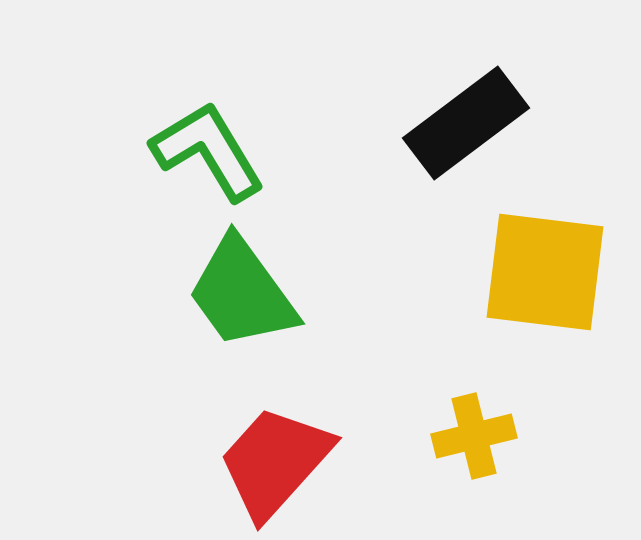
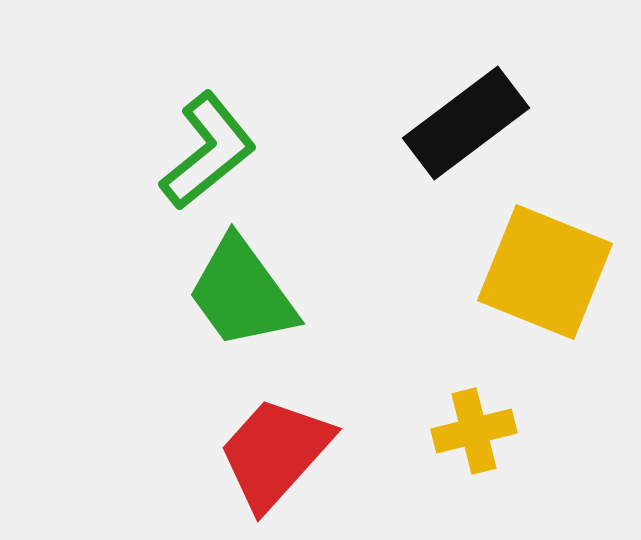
green L-shape: rotated 82 degrees clockwise
yellow square: rotated 15 degrees clockwise
yellow cross: moved 5 px up
red trapezoid: moved 9 px up
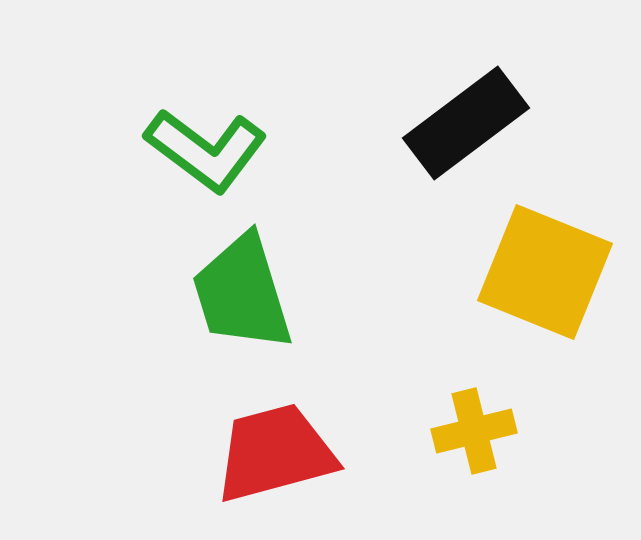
green L-shape: moved 2 px left, 1 px up; rotated 76 degrees clockwise
green trapezoid: rotated 19 degrees clockwise
red trapezoid: rotated 33 degrees clockwise
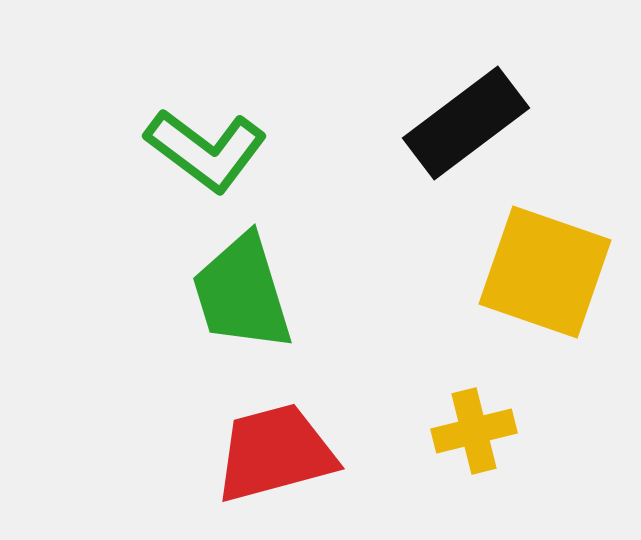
yellow square: rotated 3 degrees counterclockwise
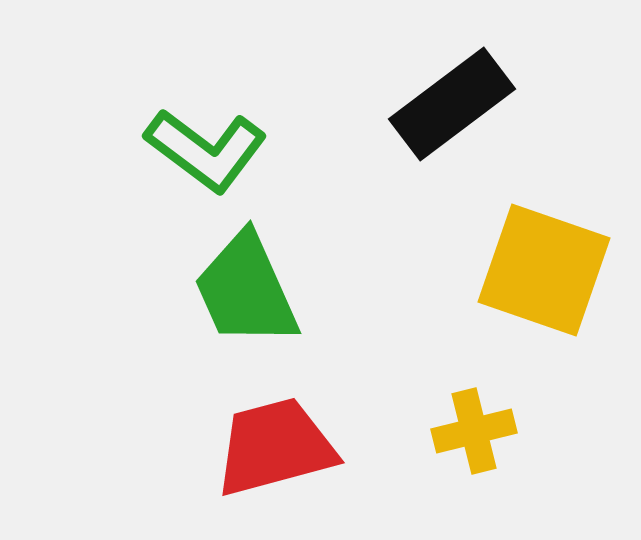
black rectangle: moved 14 px left, 19 px up
yellow square: moved 1 px left, 2 px up
green trapezoid: moved 4 px right, 3 px up; rotated 7 degrees counterclockwise
red trapezoid: moved 6 px up
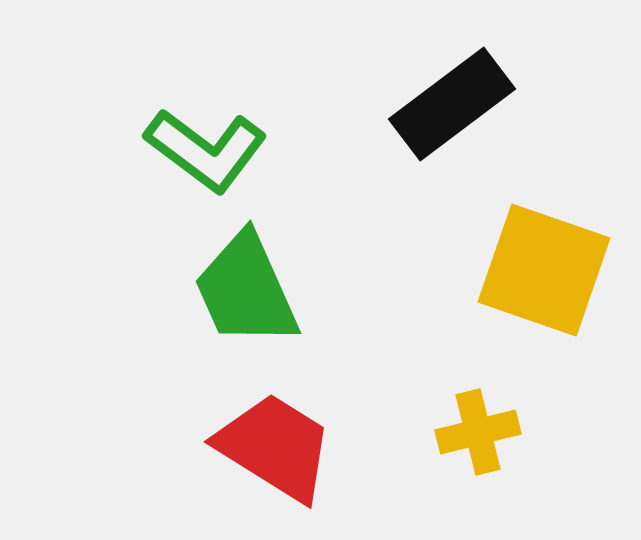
yellow cross: moved 4 px right, 1 px down
red trapezoid: rotated 47 degrees clockwise
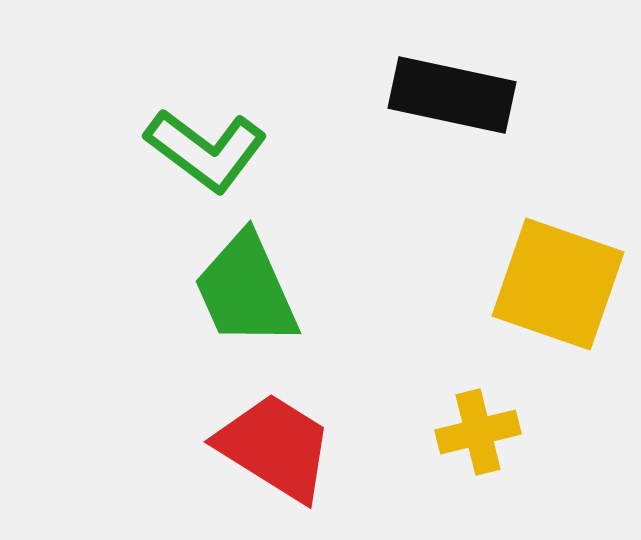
black rectangle: moved 9 px up; rotated 49 degrees clockwise
yellow square: moved 14 px right, 14 px down
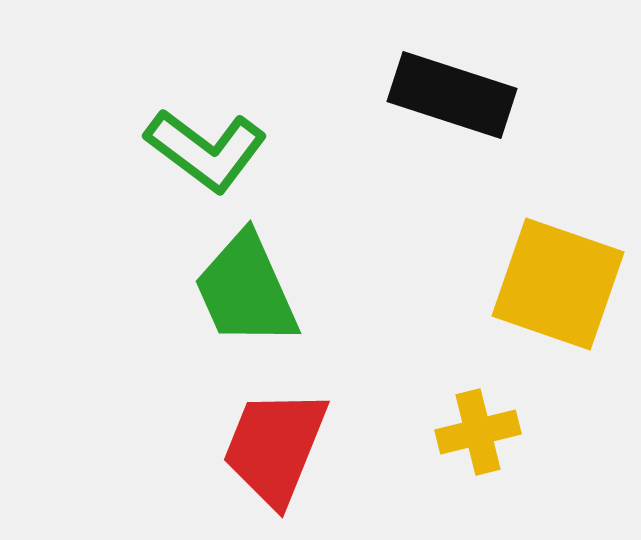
black rectangle: rotated 6 degrees clockwise
red trapezoid: rotated 100 degrees counterclockwise
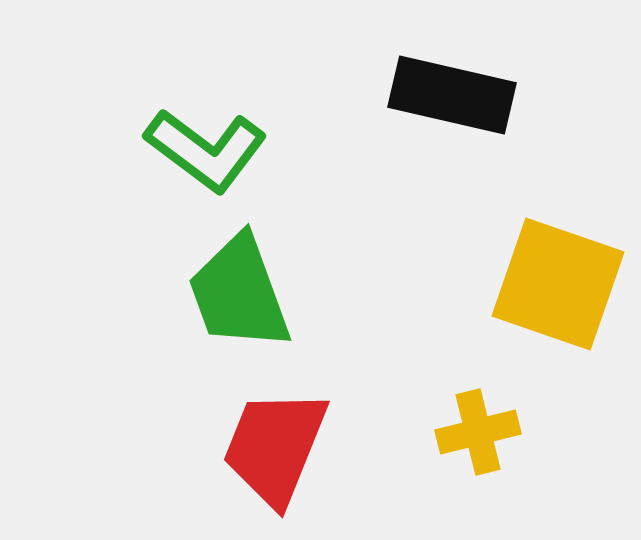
black rectangle: rotated 5 degrees counterclockwise
green trapezoid: moved 7 px left, 3 px down; rotated 4 degrees clockwise
